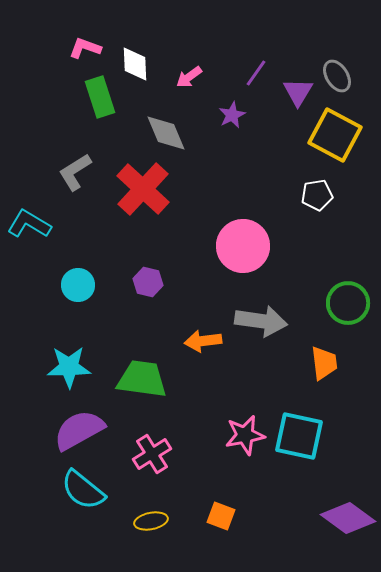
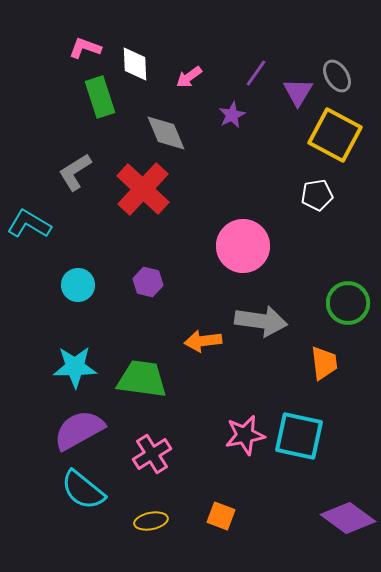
cyan star: moved 6 px right
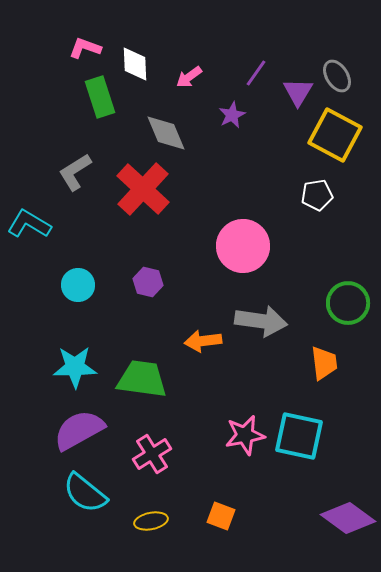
cyan semicircle: moved 2 px right, 3 px down
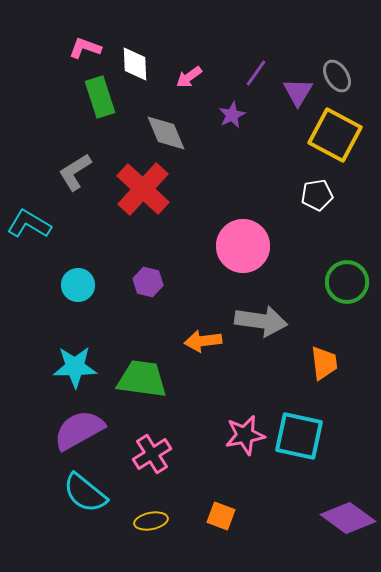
green circle: moved 1 px left, 21 px up
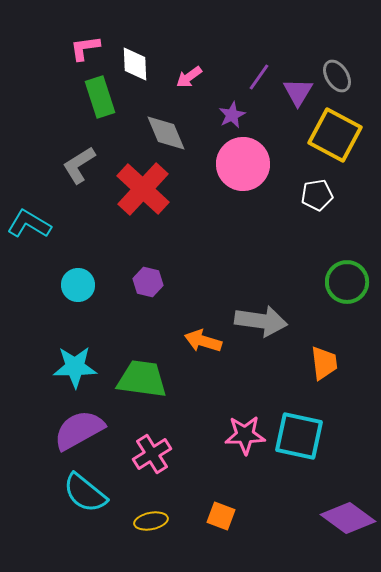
pink L-shape: rotated 28 degrees counterclockwise
purple line: moved 3 px right, 4 px down
gray L-shape: moved 4 px right, 7 px up
pink circle: moved 82 px up
orange arrow: rotated 24 degrees clockwise
pink star: rotated 9 degrees clockwise
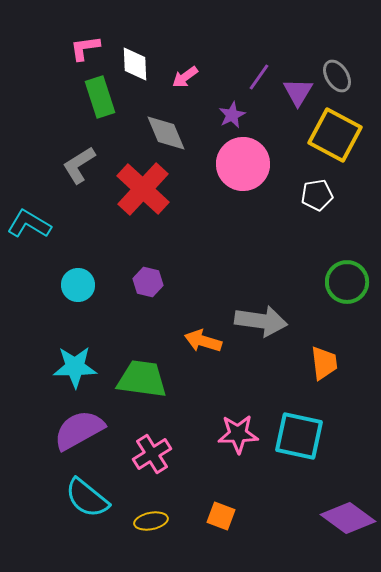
pink arrow: moved 4 px left
pink star: moved 7 px left, 1 px up
cyan semicircle: moved 2 px right, 5 px down
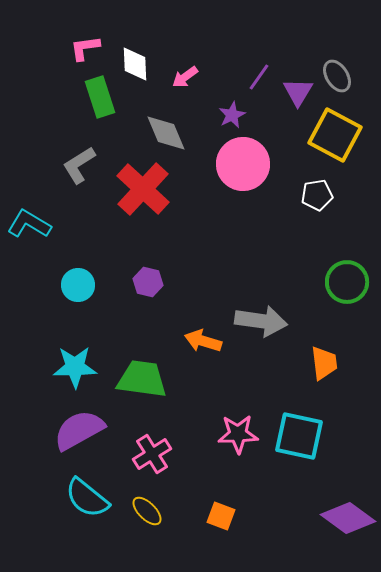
yellow ellipse: moved 4 px left, 10 px up; rotated 56 degrees clockwise
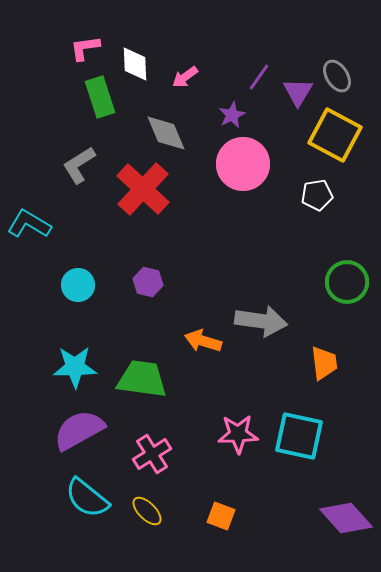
purple diamond: moved 2 px left; rotated 12 degrees clockwise
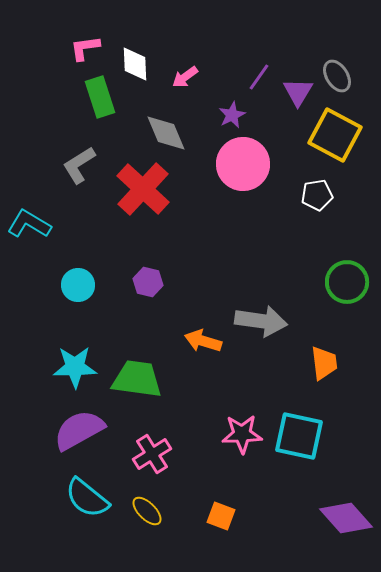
green trapezoid: moved 5 px left
pink star: moved 4 px right
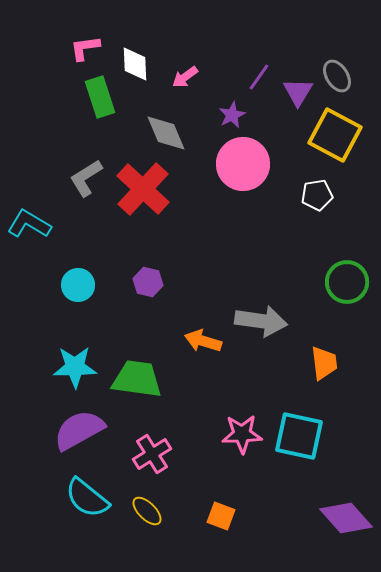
gray L-shape: moved 7 px right, 13 px down
